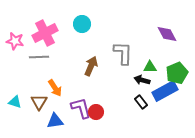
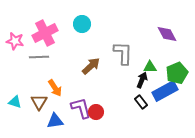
brown arrow: rotated 24 degrees clockwise
black arrow: rotated 98 degrees clockwise
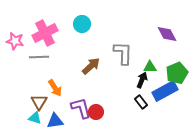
cyan triangle: moved 20 px right, 16 px down
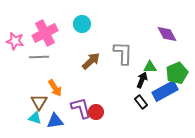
brown arrow: moved 5 px up
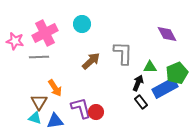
black arrow: moved 4 px left, 3 px down
blue rectangle: moved 3 px up
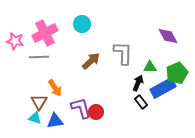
purple diamond: moved 1 px right, 2 px down
blue rectangle: moved 2 px left
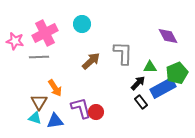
black arrow: rotated 21 degrees clockwise
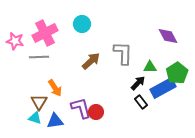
green pentagon: rotated 10 degrees counterclockwise
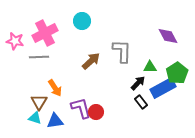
cyan circle: moved 3 px up
gray L-shape: moved 1 px left, 2 px up
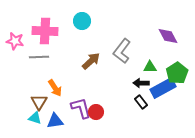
pink cross: moved 2 px up; rotated 30 degrees clockwise
gray L-shape: rotated 145 degrees counterclockwise
black arrow: moved 3 px right; rotated 133 degrees counterclockwise
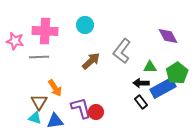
cyan circle: moved 3 px right, 4 px down
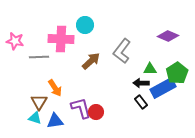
pink cross: moved 16 px right, 8 px down
purple diamond: rotated 40 degrees counterclockwise
green triangle: moved 2 px down
